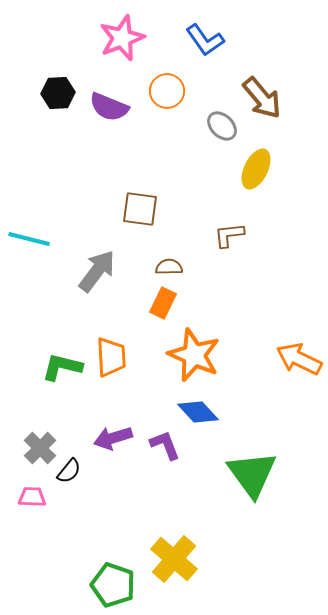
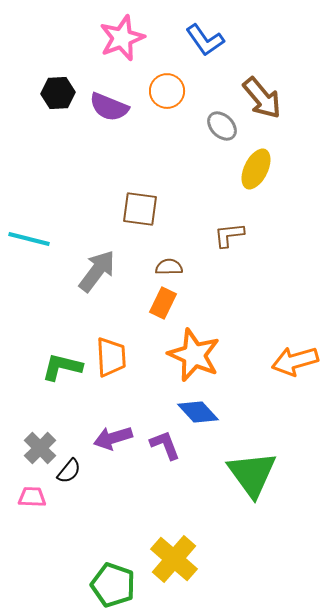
orange arrow: moved 4 px left, 2 px down; rotated 42 degrees counterclockwise
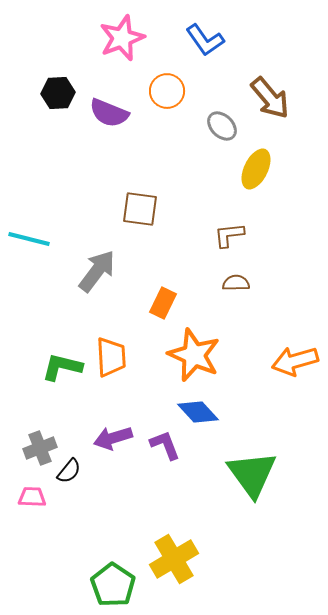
brown arrow: moved 8 px right
purple semicircle: moved 6 px down
brown semicircle: moved 67 px right, 16 px down
gray cross: rotated 24 degrees clockwise
yellow cross: rotated 18 degrees clockwise
green pentagon: rotated 15 degrees clockwise
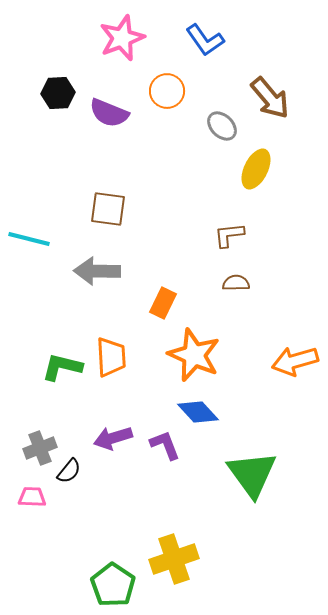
brown square: moved 32 px left
gray arrow: rotated 126 degrees counterclockwise
yellow cross: rotated 12 degrees clockwise
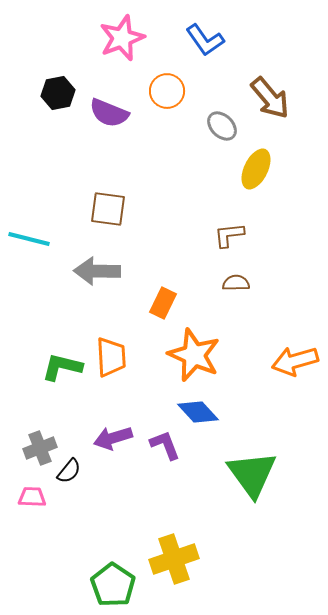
black hexagon: rotated 8 degrees counterclockwise
